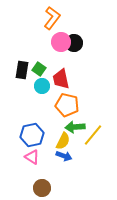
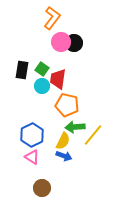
green square: moved 3 px right
red trapezoid: moved 3 px left; rotated 20 degrees clockwise
blue hexagon: rotated 15 degrees counterclockwise
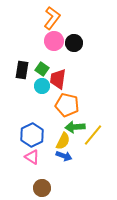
pink circle: moved 7 px left, 1 px up
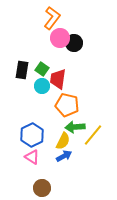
pink circle: moved 6 px right, 3 px up
blue arrow: rotated 49 degrees counterclockwise
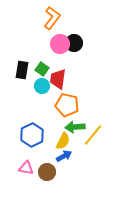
pink circle: moved 6 px down
pink triangle: moved 6 px left, 11 px down; rotated 21 degrees counterclockwise
brown circle: moved 5 px right, 16 px up
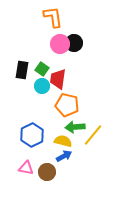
orange L-shape: moved 1 px right, 1 px up; rotated 45 degrees counterclockwise
yellow semicircle: rotated 102 degrees counterclockwise
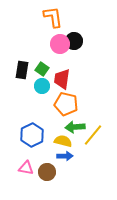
black circle: moved 2 px up
red trapezoid: moved 4 px right
orange pentagon: moved 1 px left, 1 px up
blue arrow: moved 1 px right; rotated 28 degrees clockwise
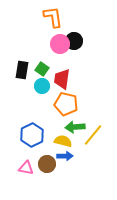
brown circle: moved 8 px up
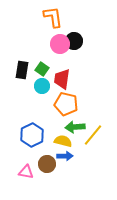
pink triangle: moved 4 px down
